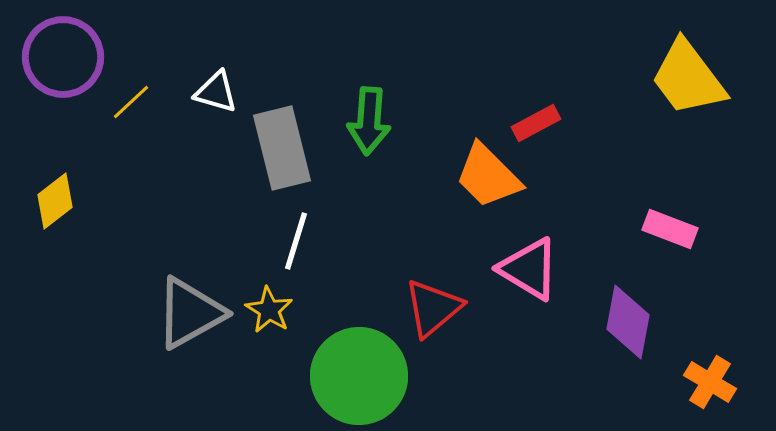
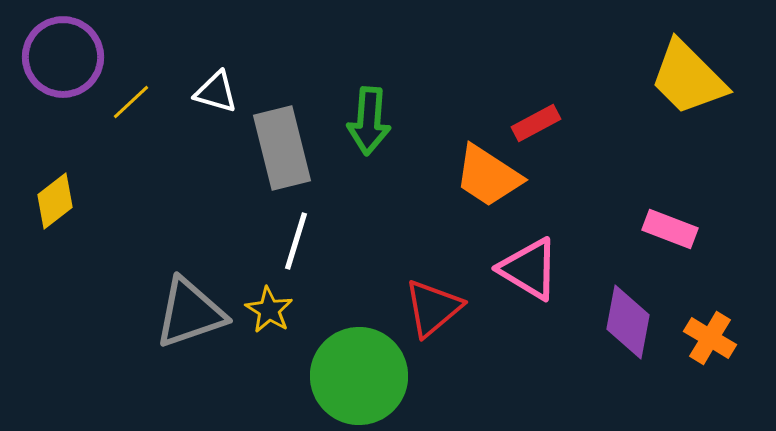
yellow trapezoid: rotated 8 degrees counterclockwise
orange trapezoid: rotated 12 degrees counterclockwise
gray triangle: rotated 10 degrees clockwise
orange cross: moved 44 px up
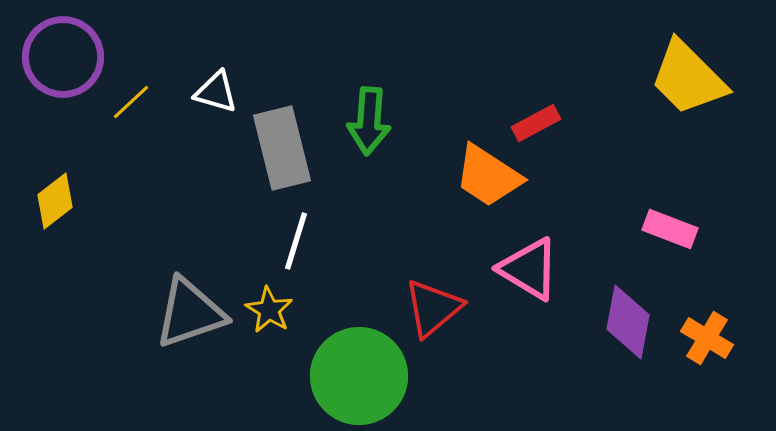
orange cross: moved 3 px left
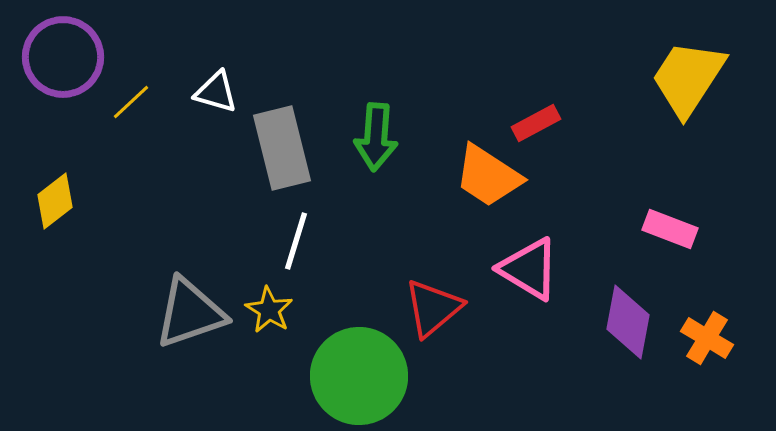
yellow trapezoid: rotated 78 degrees clockwise
green arrow: moved 7 px right, 16 px down
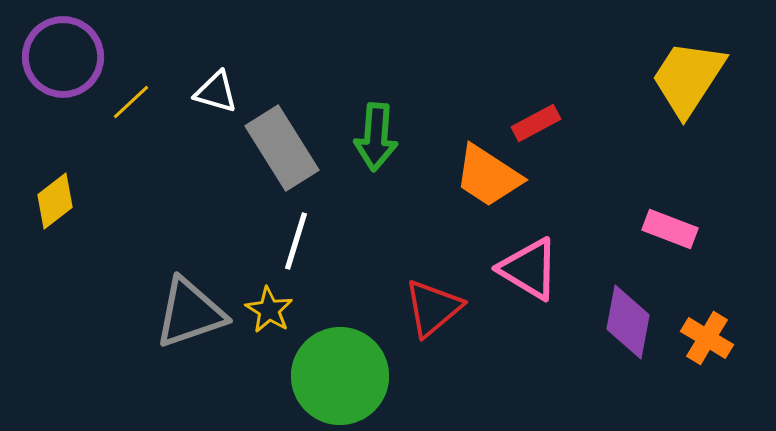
gray rectangle: rotated 18 degrees counterclockwise
green circle: moved 19 px left
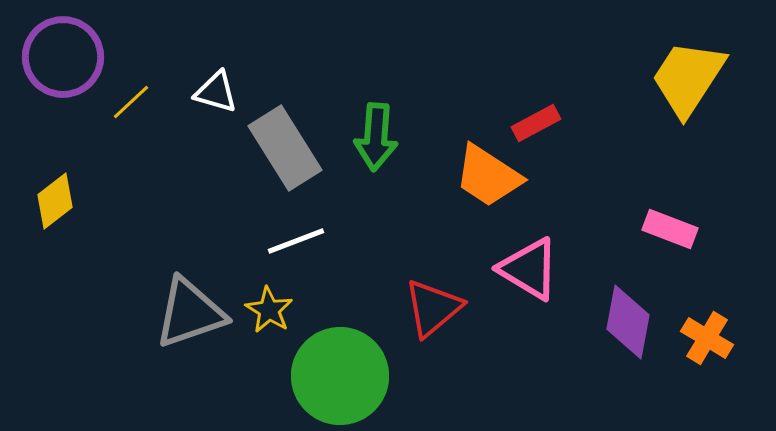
gray rectangle: moved 3 px right
white line: rotated 52 degrees clockwise
